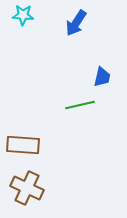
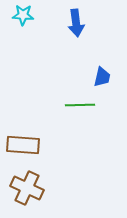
blue arrow: rotated 40 degrees counterclockwise
green line: rotated 12 degrees clockwise
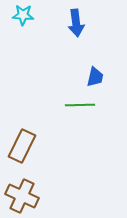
blue trapezoid: moved 7 px left
brown rectangle: moved 1 px left, 1 px down; rotated 68 degrees counterclockwise
brown cross: moved 5 px left, 8 px down
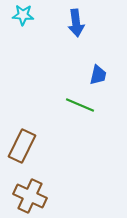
blue trapezoid: moved 3 px right, 2 px up
green line: rotated 24 degrees clockwise
brown cross: moved 8 px right
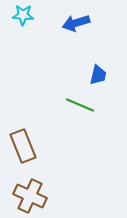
blue arrow: rotated 80 degrees clockwise
brown rectangle: moved 1 px right; rotated 48 degrees counterclockwise
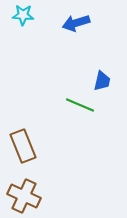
blue trapezoid: moved 4 px right, 6 px down
brown cross: moved 6 px left
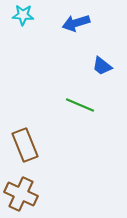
blue trapezoid: moved 15 px up; rotated 115 degrees clockwise
brown rectangle: moved 2 px right, 1 px up
brown cross: moved 3 px left, 2 px up
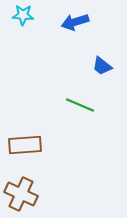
blue arrow: moved 1 px left, 1 px up
brown rectangle: rotated 72 degrees counterclockwise
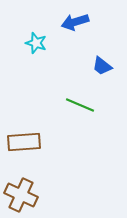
cyan star: moved 13 px right, 28 px down; rotated 15 degrees clockwise
brown rectangle: moved 1 px left, 3 px up
brown cross: moved 1 px down
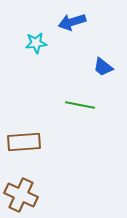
blue arrow: moved 3 px left
cyan star: rotated 25 degrees counterclockwise
blue trapezoid: moved 1 px right, 1 px down
green line: rotated 12 degrees counterclockwise
